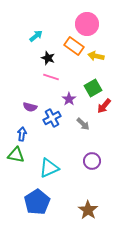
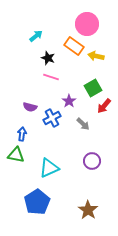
purple star: moved 2 px down
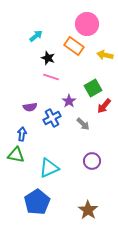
yellow arrow: moved 9 px right, 1 px up
purple semicircle: rotated 24 degrees counterclockwise
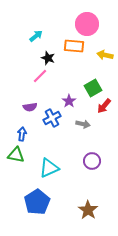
orange rectangle: rotated 30 degrees counterclockwise
pink line: moved 11 px left, 1 px up; rotated 63 degrees counterclockwise
gray arrow: rotated 32 degrees counterclockwise
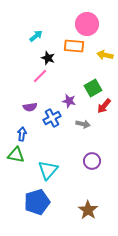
purple star: rotated 24 degrees counterclockwise
cyan triangle: moved 1 px left, 2 px down; rotated 25 degrees counterclockwise
blue pentagon: rotated 15 degrees clockwise
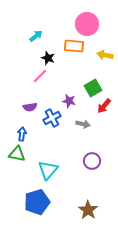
green triangle: moved 1 px right, 1 px up
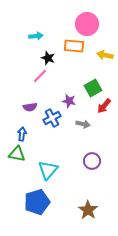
cyan arrow: rotated 32 degrees clockwise
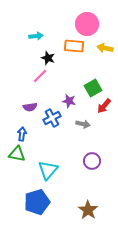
yellow arrow: moved 7 px up
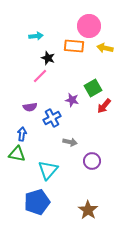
pink circle: moved 2 px right, 2 px down
purple star: moved 3 px right, 1 px up
gray arrow: moved 13 px left, 18 px down
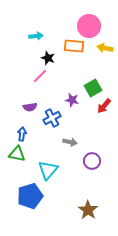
blue pentagon: moved 7 px left, 6 px up
